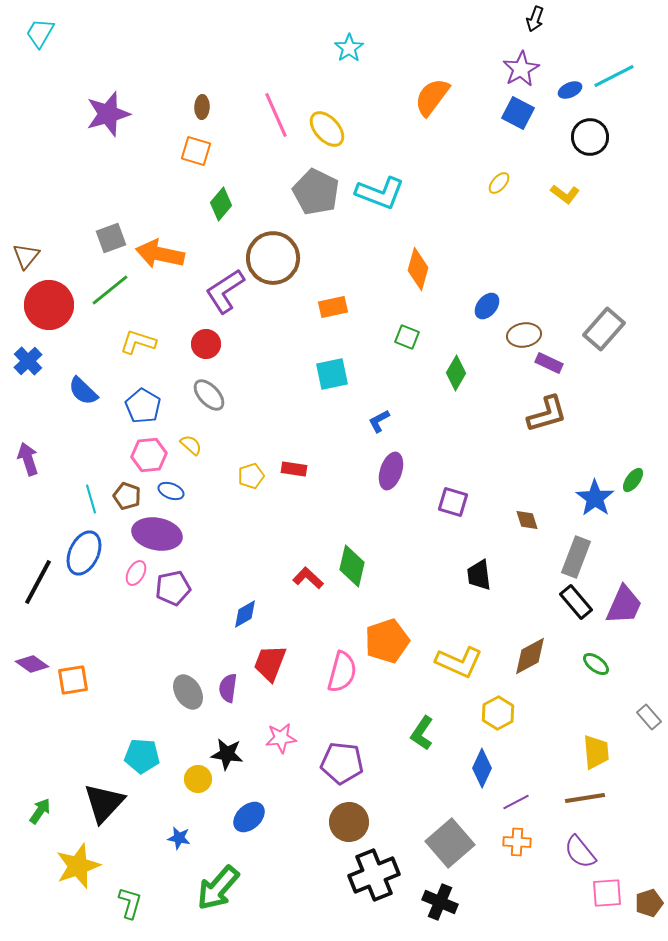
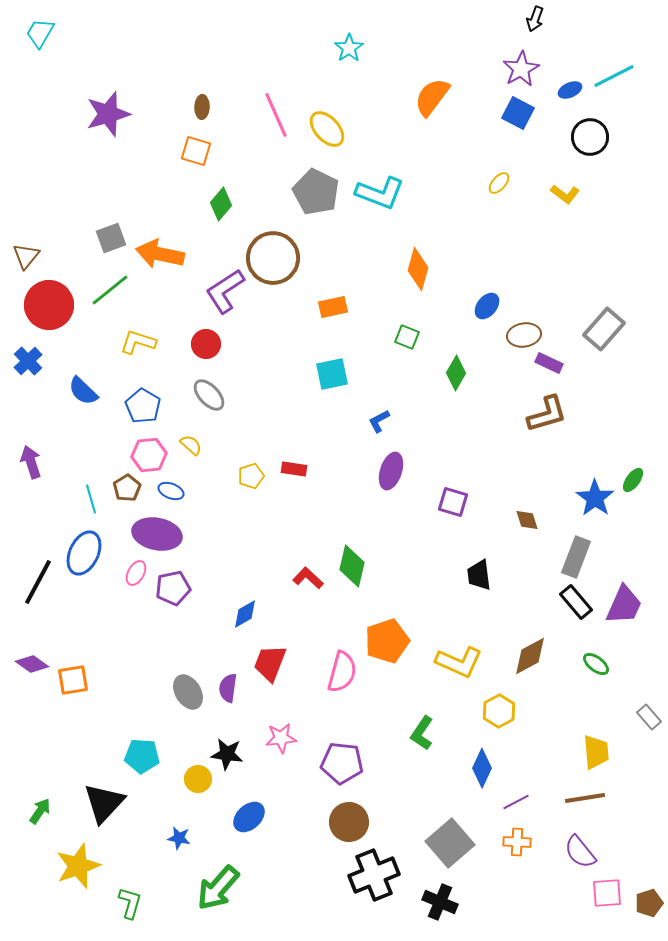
purple arrow at (28, 459): moved 3 px right, 3 px down
brown pentagon at (127, 496): moved 8 px up; rotated 20 degrees clockwise
yellow hexagon at (498, 713): moved 1 px right, 2 px up
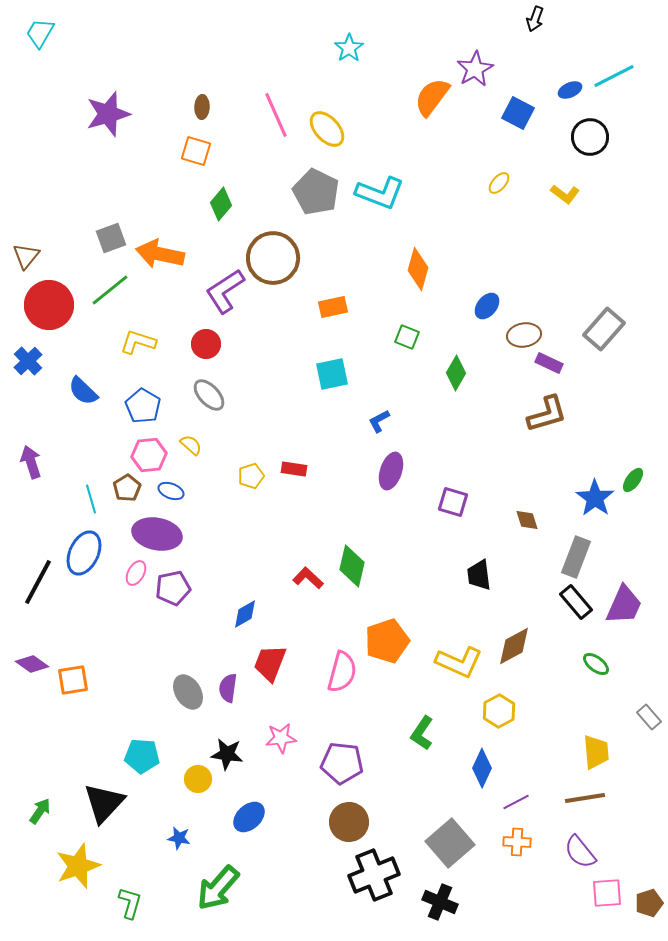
purple star at (521, 69): moved 46 px left
brown diamond at (530, 656): moved 16 px left, 10 px up
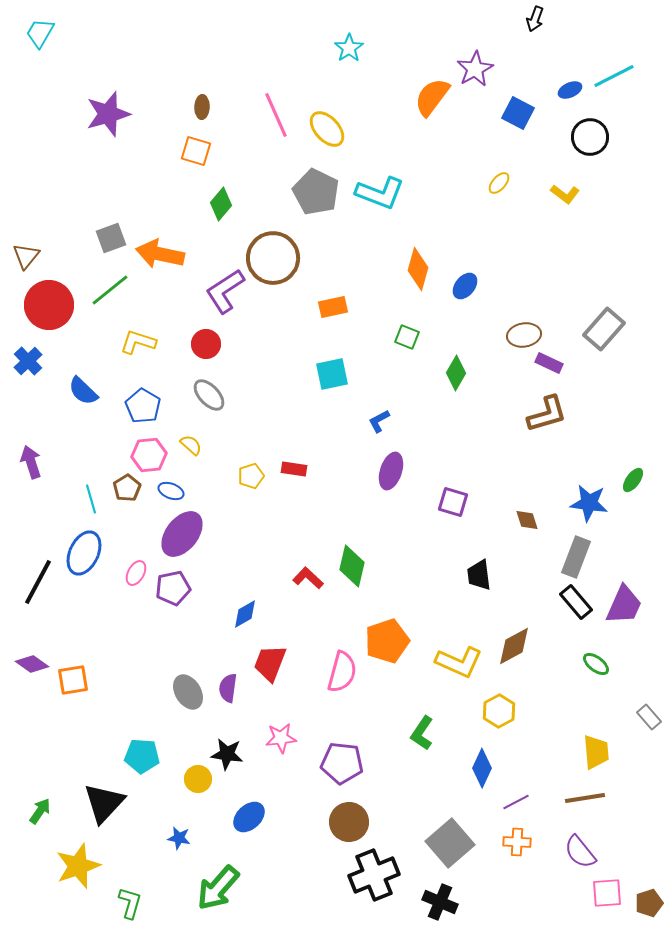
blue ellipse at (487, 306): moved 22 px left, 20 px up
blue star at (595, 498): moved 6 px left, 5 px down; rotated 27 degrees counterclockwise
purple ellipse at (157, 534): moved 25 px right; rotated 63 degrees counterclockwise
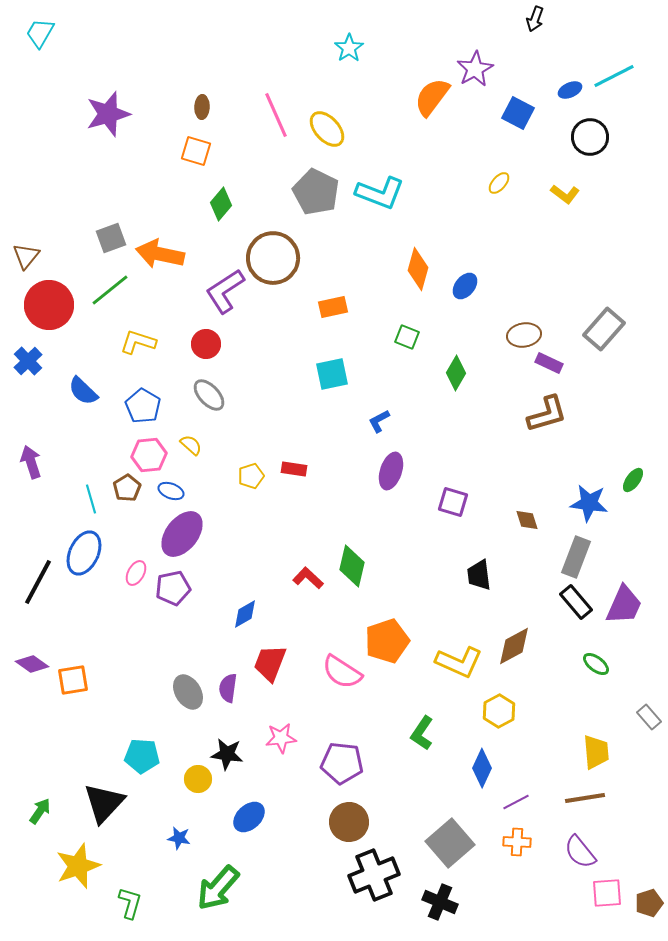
pink semicircle at (342, 672): rotated 108 degrees clockwise
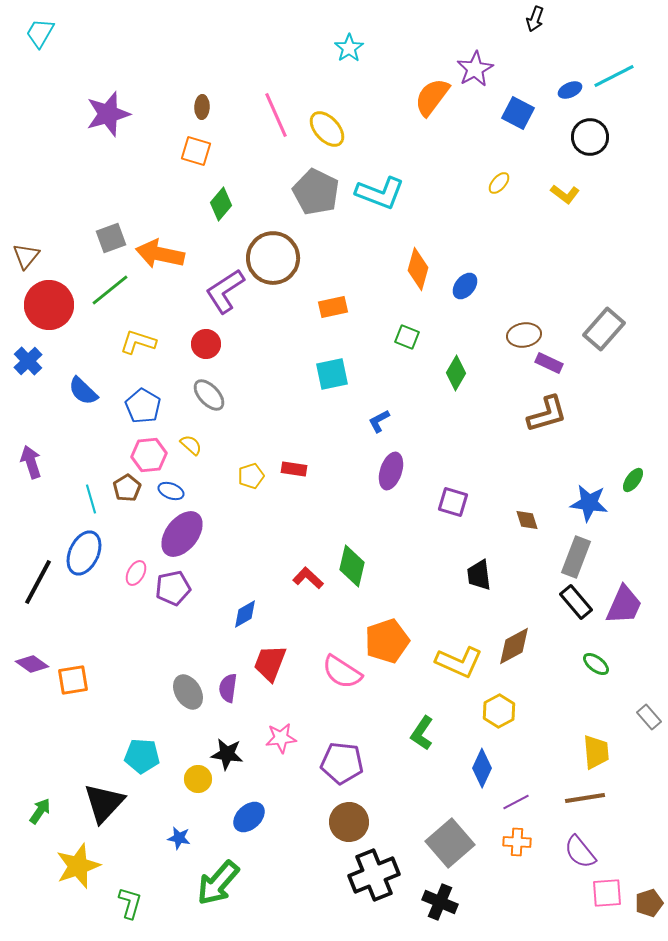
green arrow at (218, 888): moved 5 px up
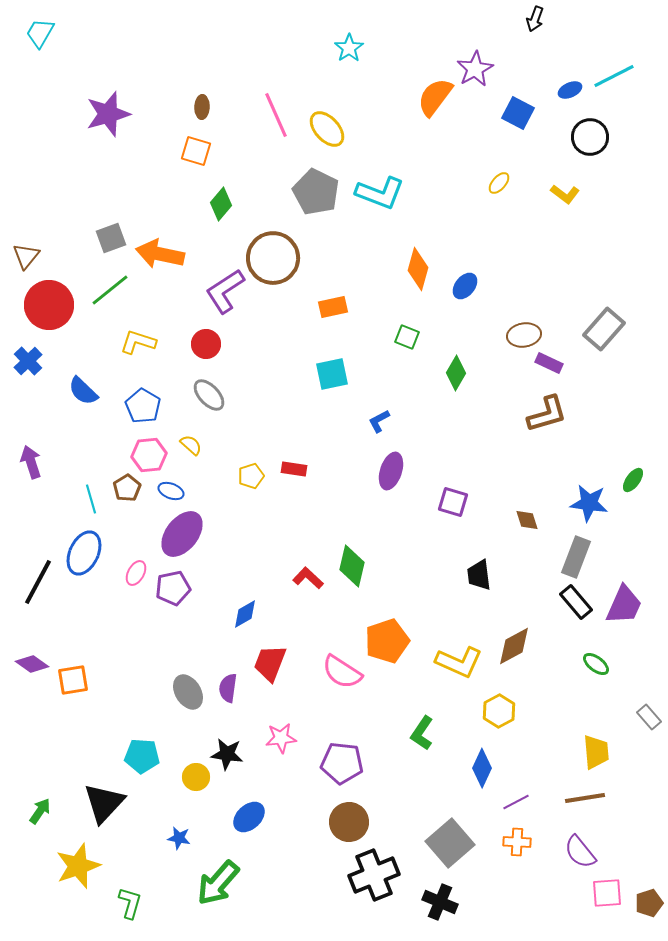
orange semicircle at (432, 97): moved 3 px right
yellow circle at (198, 779): moved 2 px left, 2 px up
